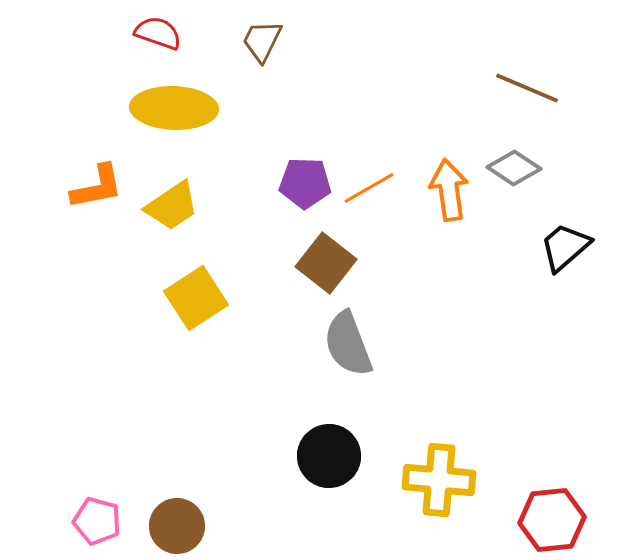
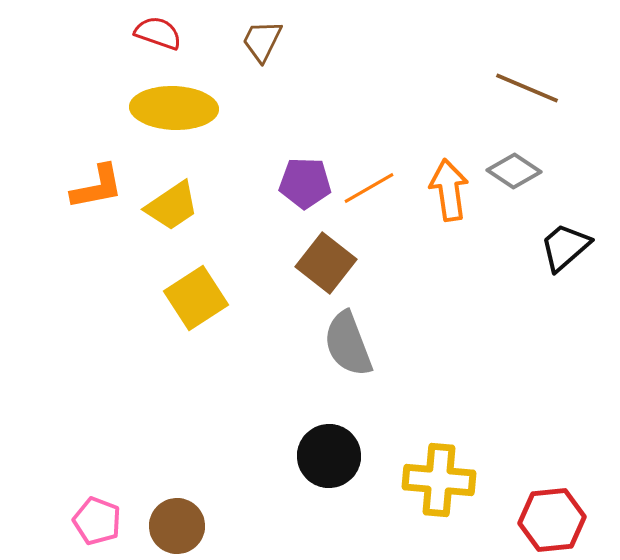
gray diamond: moved 3 px down
pink pentagon: rotated 6 degrees clockwise
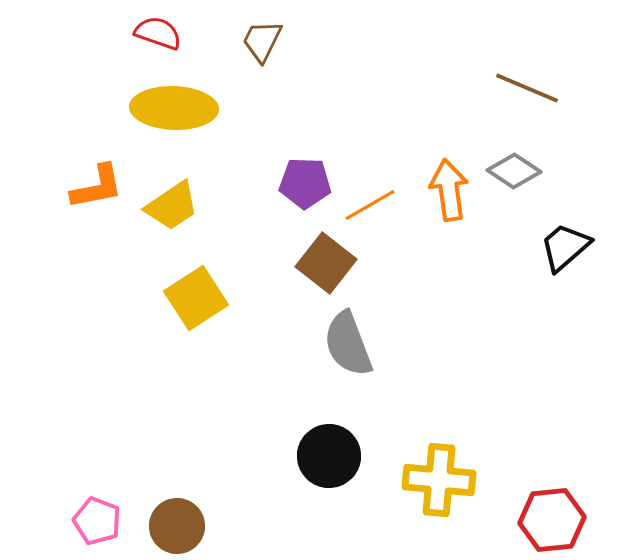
orange line: moved 1 px right, 17 px down
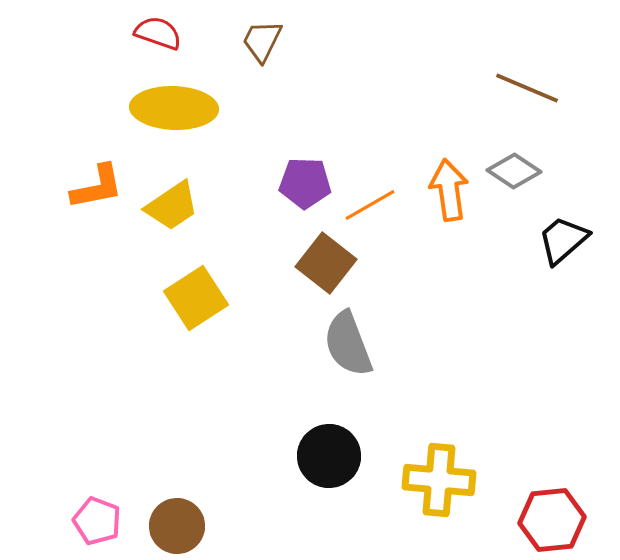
black trapezoid: moved 2 px left, 7 px up
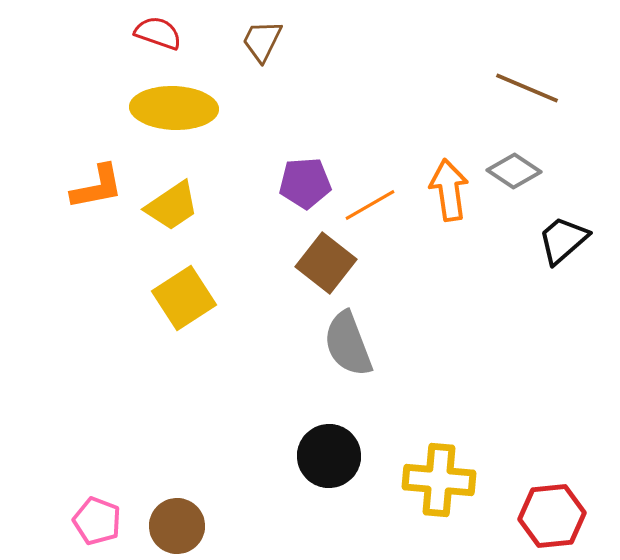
purple pentagon: rotated 6 degrees counterclockwise
yellow square: moved 12 px left
red hexagon: moved 4 px up
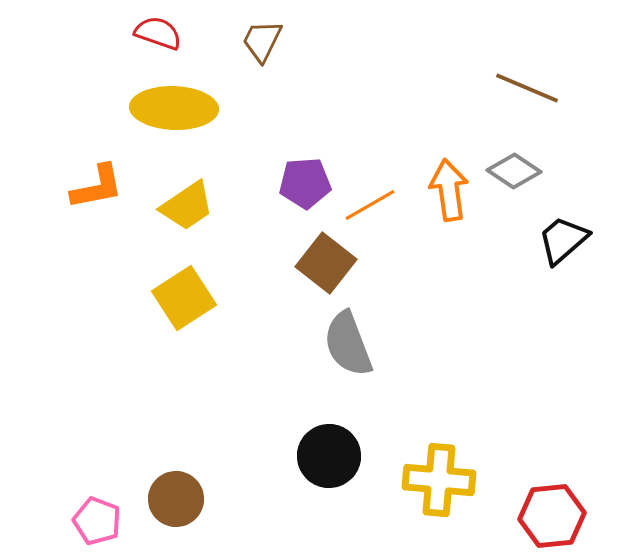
yellow trapezoid: moved 15 px right
brown circle: moved 1 px left, 27 px up
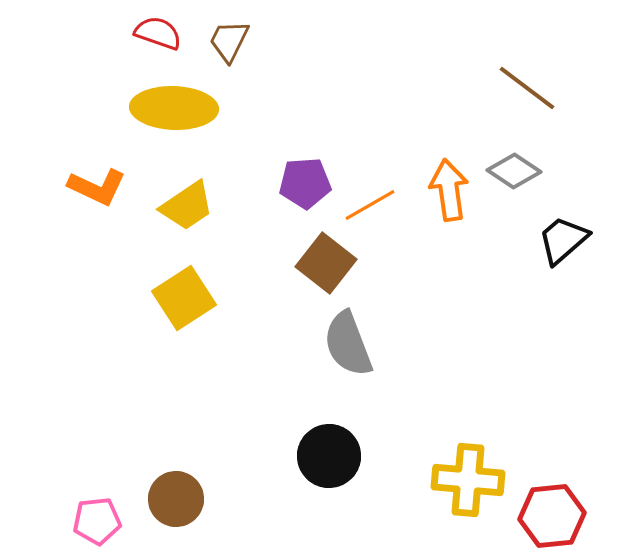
brown trapezoid: moved 33 px left
brown line: rotated 14 degrees clockwise
orange L-shape: rotated 36 degrees clockwise
yellow cross: moved 29 px right
pink pentagon: rotated 27 degrees counterclockwise
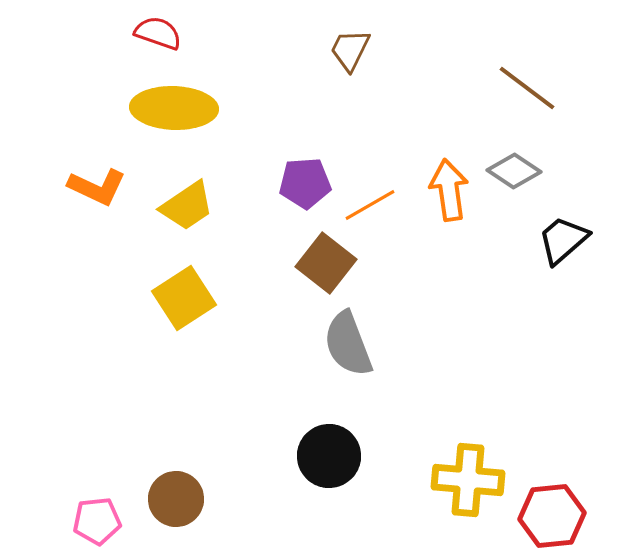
brown trapezoid: moved 121 px right, 9 px down
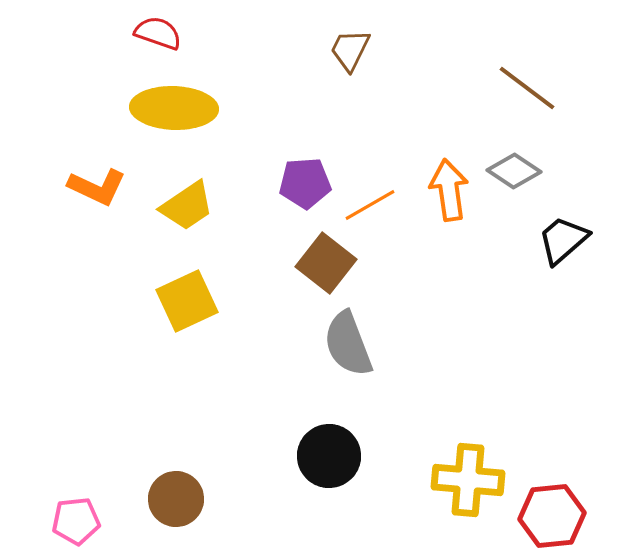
yellow square: moved 3 px right, 3 px down; rotated 8 degrees clockwise
pink pentagon: moved 21 px left
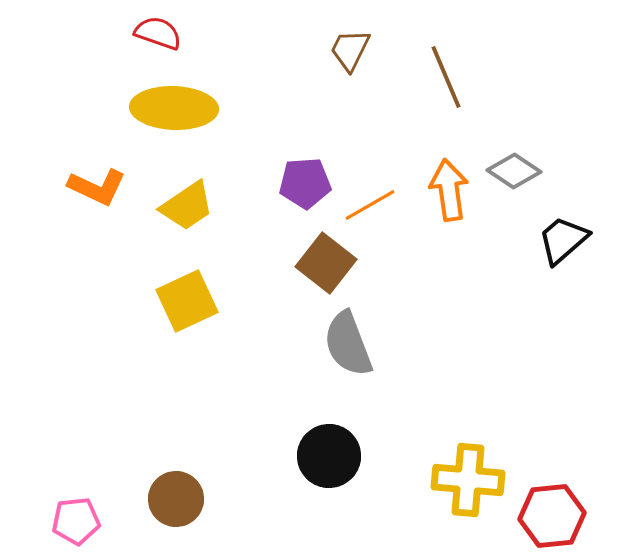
brown line: moved 81 px left, 11 px up; rotated 30 degrees clockwise
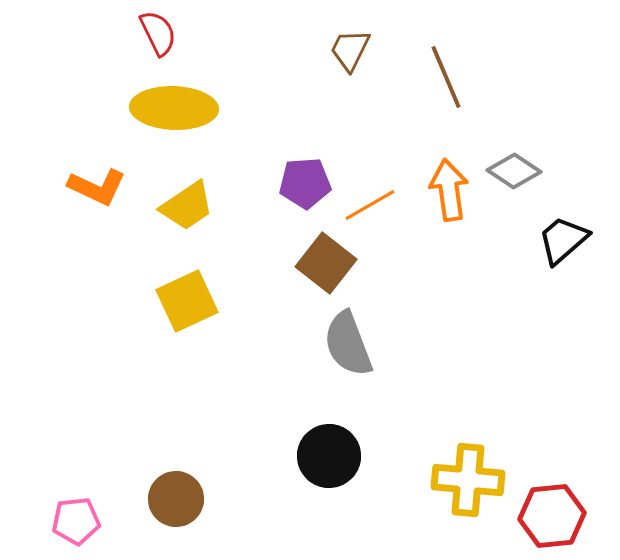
red semicircle: rotated 45 degrees clockwise
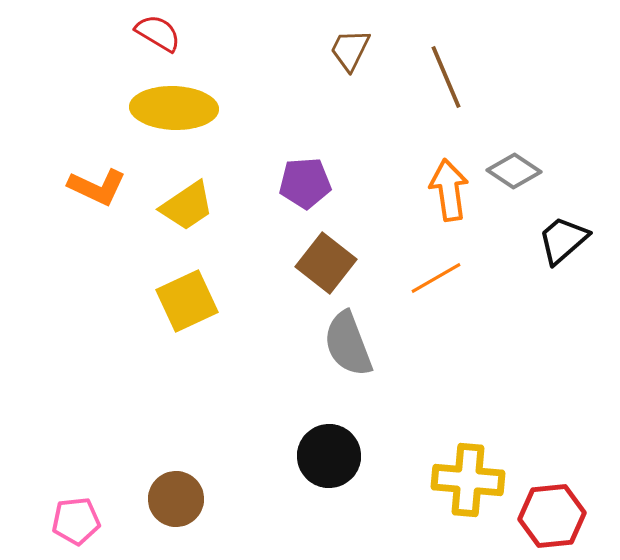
red semicircle: rotated 33 degrees counterclockwise
orange line: moved 66 px right, 73 px down
